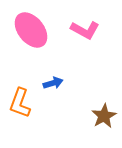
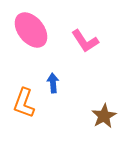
pink L-shape: moved 11 px down; rotated 28 degrees clockwise
blue arrow: rotated 78 degrees counterclockwise
orange L-shape: moved 4 px right
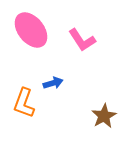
pink L-shape: moved 3 px left, 1 px up
blue arrow: rotated 78 degrees clockwise
